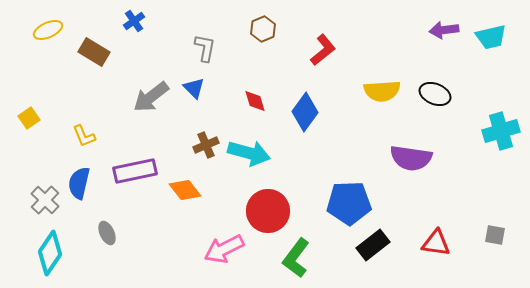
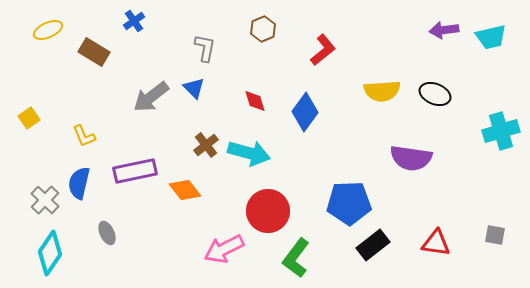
brown cross: rotated 15 degrees counterclockwise
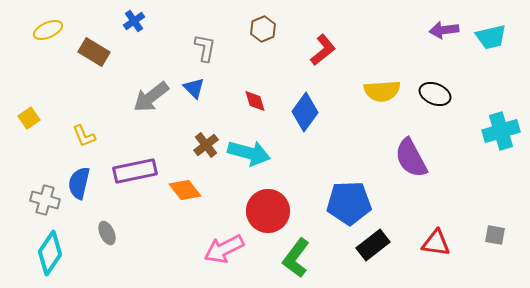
purple semicircle: rotated 54 degrees clockwise
gray cross: rotated 28 degrees counterclockwise
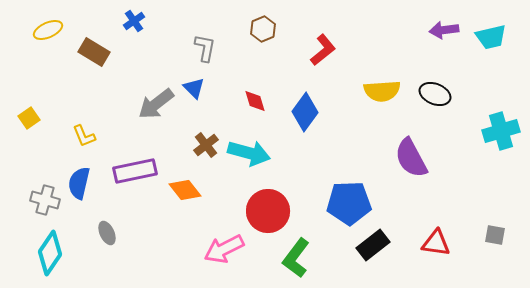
gray arrow: moved 5 px right, 7 px down
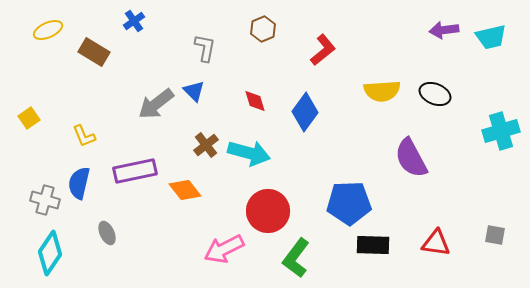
blue triangle: moved 3 px down
black rectangle: rotated 40 degrees clockwise
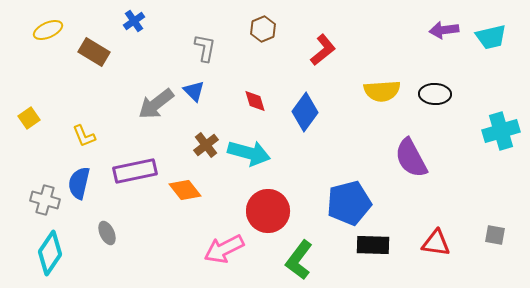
black ellipse: rotated 20 degrees counterclockwise
blue pentagon: rotated 12 degrees counterclockwise
green L-shape: moved 3 px right, 2 px down
